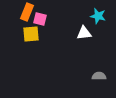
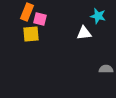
gray semicircle: moved 7 px right, 7 px up
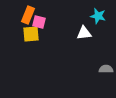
orange rectangle: moved 1 px right, 3 px down
pink square: moved 1 px left, 3 px down
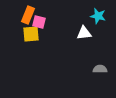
gray semicircle: moved 6 px left
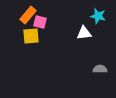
orange rectangle: rotated 18 degrees clockwise
pink square: moved 1 px right
yellow square: moved 2 px down
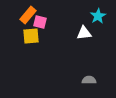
cyan star: rotated 28 degrees clockwise
gray semicircle: moved 11 px left, 11 px down
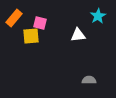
orange rectangle: moved 14 px left, 3 px down
pink square: moved 1 px down
white triangle: moved 6 px left, 2 px down
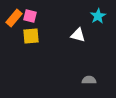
pink square: moved 10 px left, 7 px up
white triangle: rotated 21 degrees clockwise
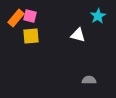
orange rectangle: moved 2 px right
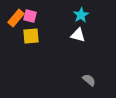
cyan star: moved 17 px left, 1 px up
gray semicircle: rotated 40 degrees clockwise
